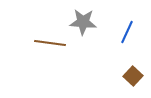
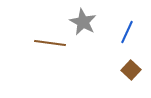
gray star: rotated 24 degrees clockwise
brown square: moved 2 px left, 6 px up
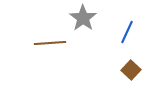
gray star: moved 4 px up; rotated 8 degrees clockwise
brown line: rotated 12 degrees counterclockwise
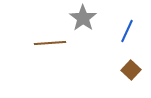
blue line: moved 1 px up
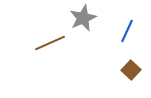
gray star: rotated 12 degrees clockwise
brown line: rotated 20 degrees counterclockwise
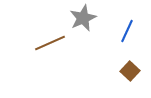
brown square: moved 1 px left, 1 px down
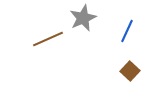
brown line: moved 2 px left, 4 px up
